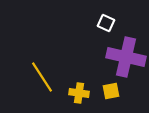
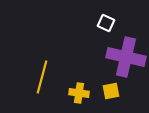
yellow line: rotated 48 degrees clockwise
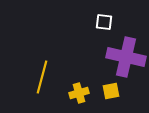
white square: moved 2 px left, 1 px up; rotated 18 degrees counterclockwise
yellow cross: rotated 24 degrees counterclockwise
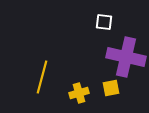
yellow square: moved 3 px up
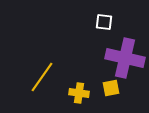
purple cross: moved 1 px left, 1 px down
yellow line: rotated 20 degrees clockwise
yellow cross: rotated 24 degrees clockwise
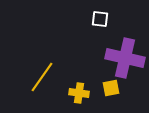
white square: moved 4 px left, 3 px up
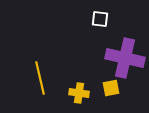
yellow line: moved 2 px left, 1 px down; rotated 48 degrees counterclockwise
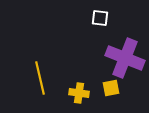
white square: moved 1 px up
purple cross: rotated 9 degrees clockwise
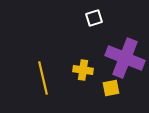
white square: moved 6 px left; rotated 24 degrees counterclockwise
yellow line: moved 3 px right
yellow cross: moved 4 px right, 23 px up
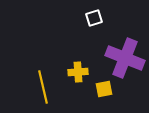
yellow cross: moved 5 px left, 2 px down; rotated 12 degrees counterclockwise
yellow line: moved 9 px down
yellow square: moved 7 px left, 1 px down
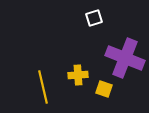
yellow cross: moved 3 px down
yellow square: rotated 30 degrees clockwise
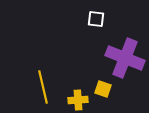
white square: moved 2 px right, 1 px down; rotated 24 degrees clockwise
yellow cross: moved 25 px down
yellow square: moved 1 px left
